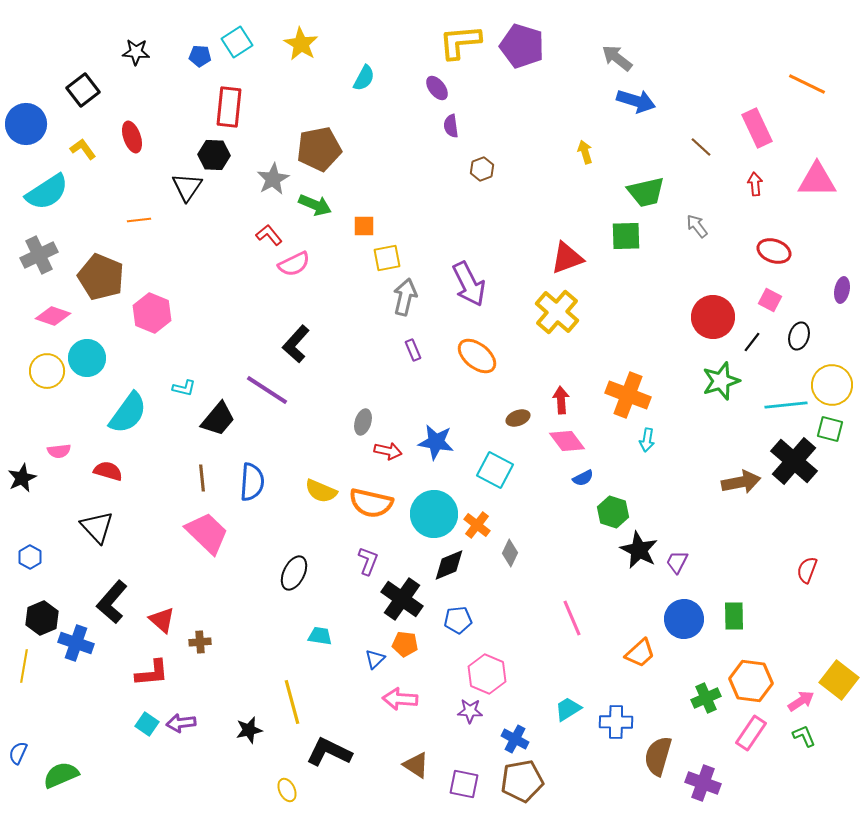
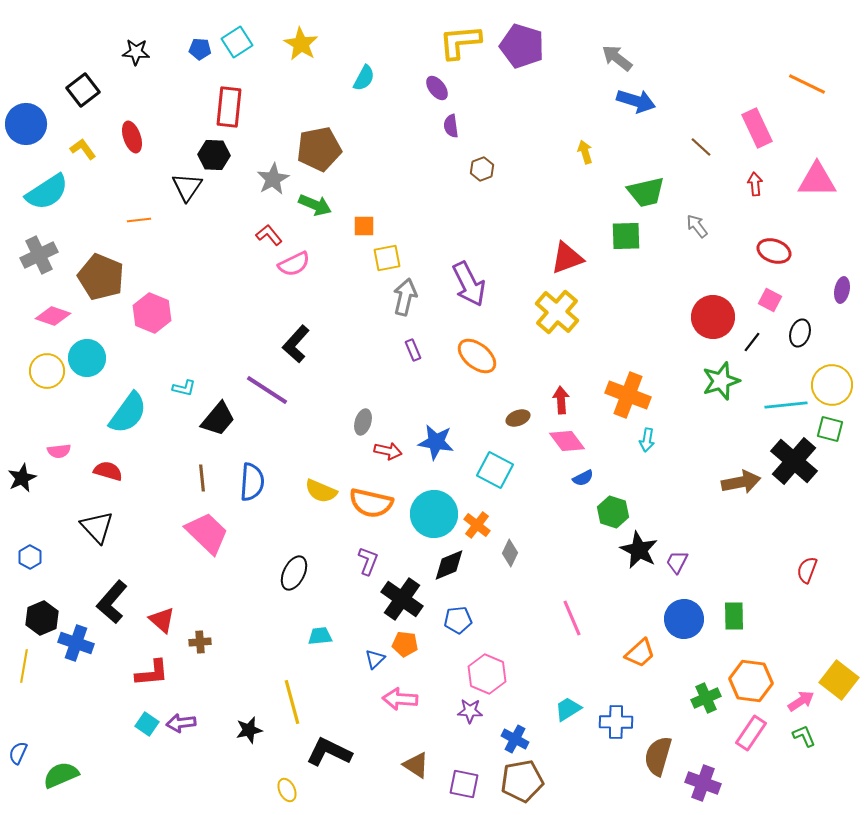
blue pentagon at (200, 56): moved 7 px up
black ellipse at (799, 336): moved 1 px right, 3 px up
cyan trapezoid at (320, 636): rotated 15 degrees counterclockwise
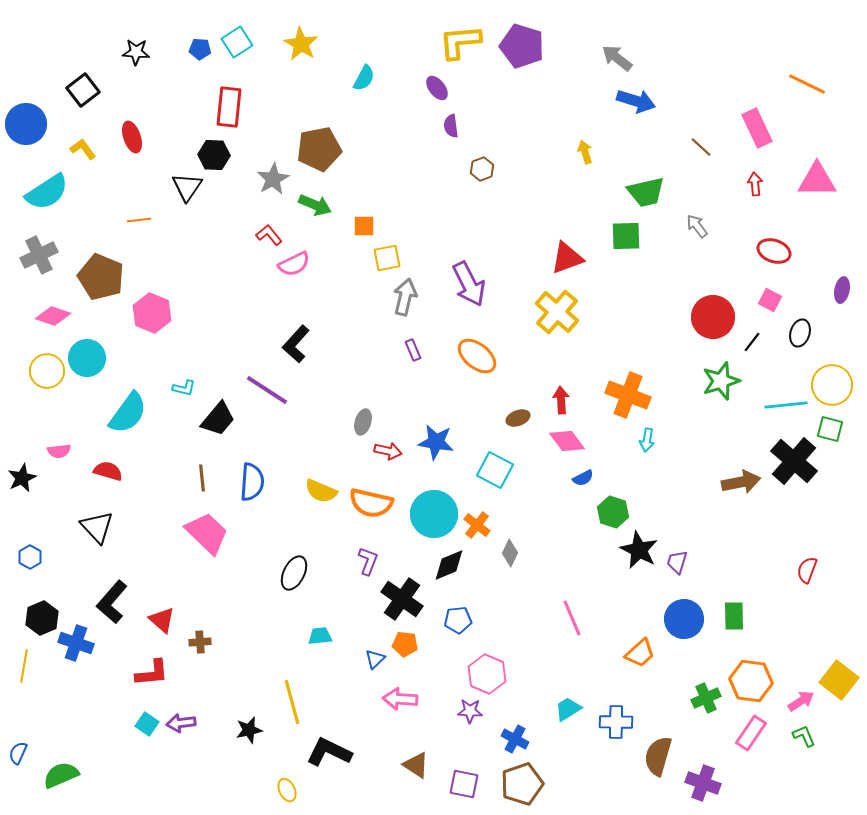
purple trapezoid at (677, 562): rotated 10 degrees counterclockwise
brown pentagon at (522, 781): moved 3 px down; rotated 9 degrees counterclockwise
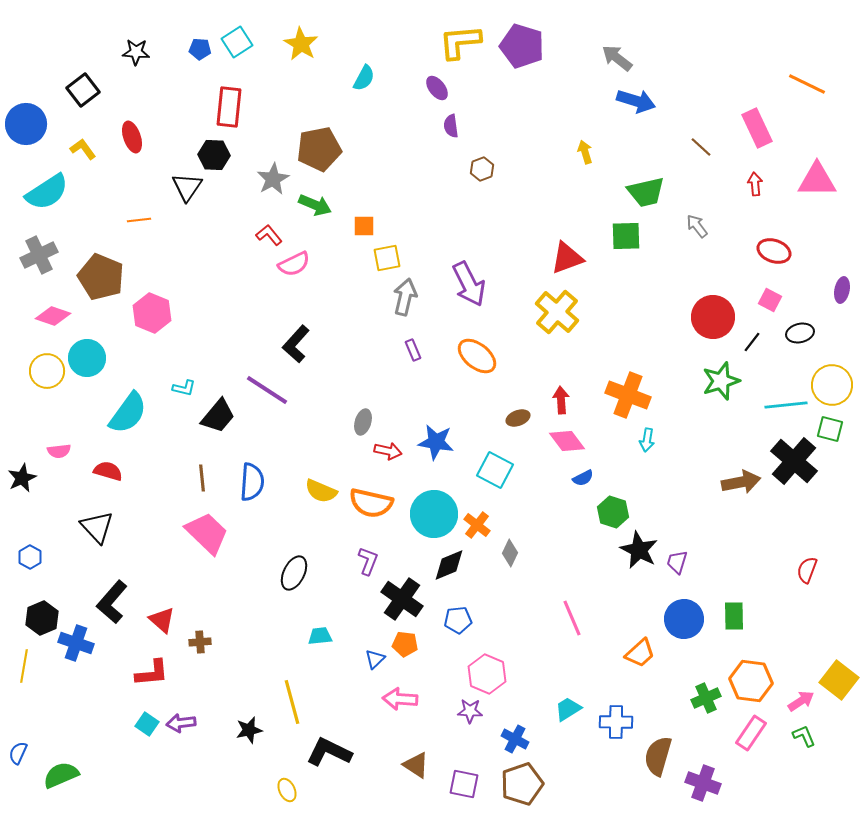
black ellipse at (800, 333): rotated 60 degrees clockwise
black trapezoid at (218, 419): moved 3 px up
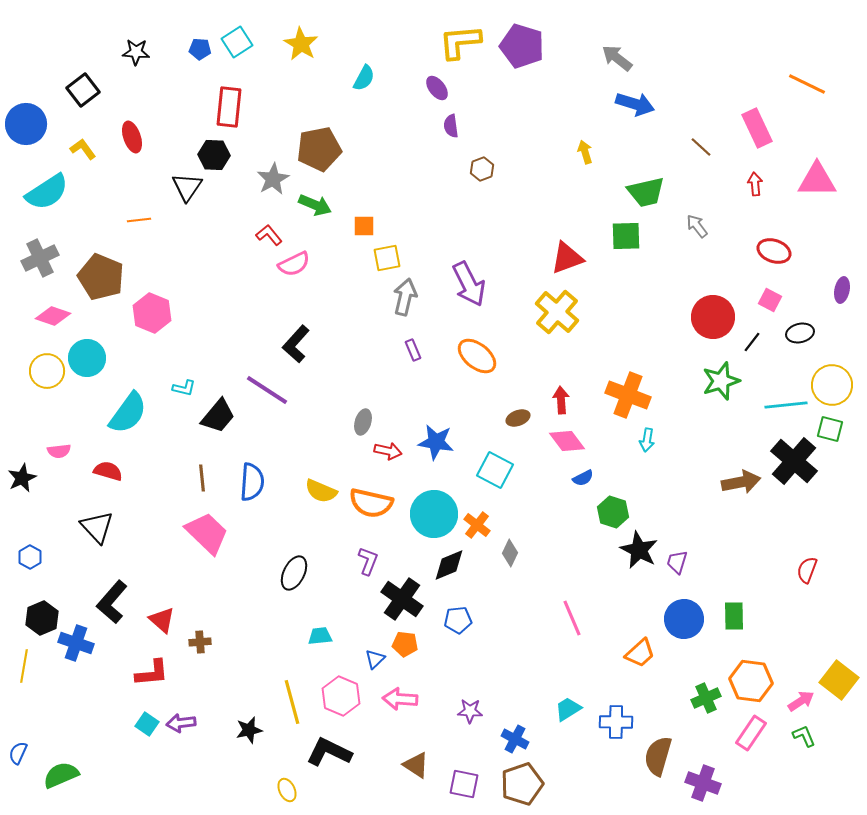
blue arrow at (636, 101): moved 1 px left, 3 px down
gray cross at (39, 255): moved 1 px right, 3 px down
pink hexagon at (487, 674): moved 146 px left, 22 px down
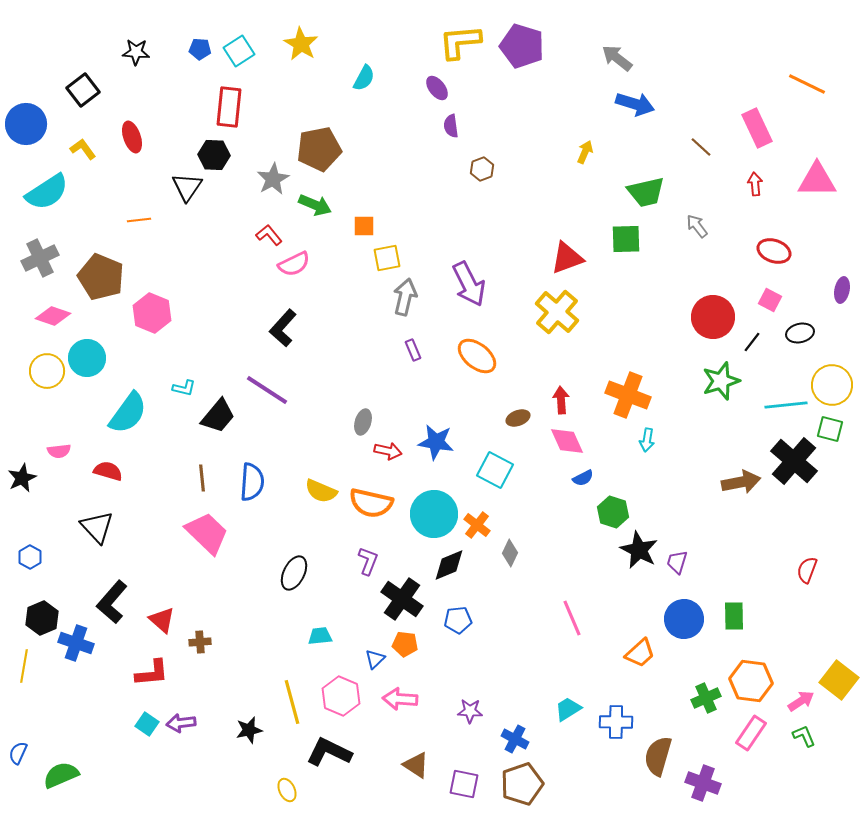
cyan square at (237, 42): moved 2 px right, 9 px down
yellow arrow at (585, 152): rotated 40 degrees clockwise
green square at (626, 236): moved 3 px down
black L-shape at (296, 344): moved 13 px left, 16 px up
pink diamond at (567, 441): rotated 12 degrees clockwise
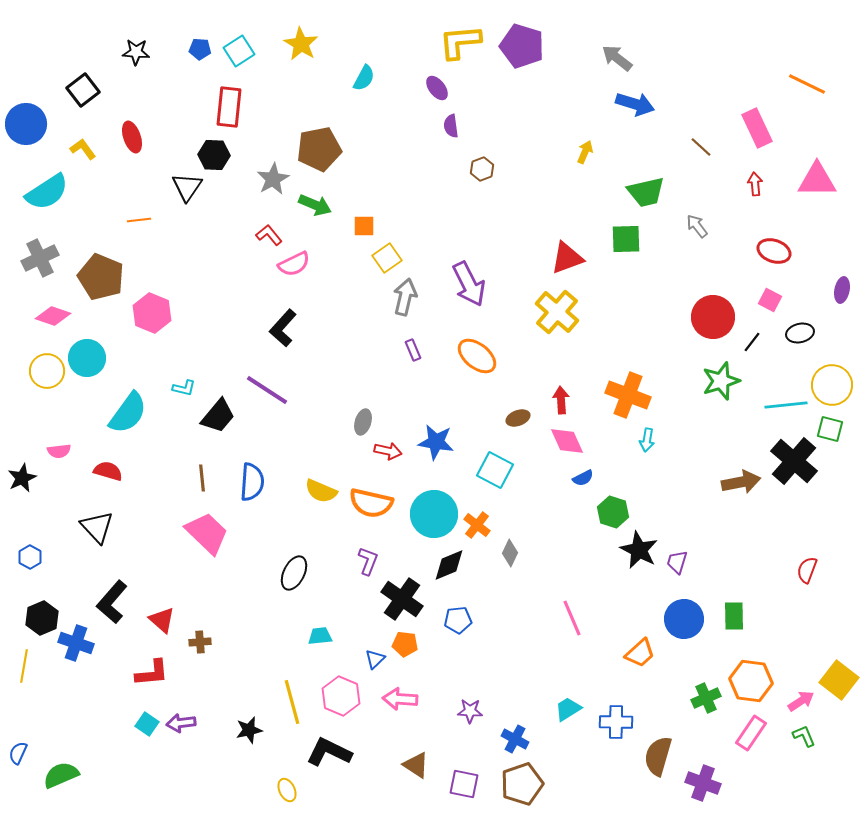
yellow square at (387, 258): rotated 24 degrees counterclockwise
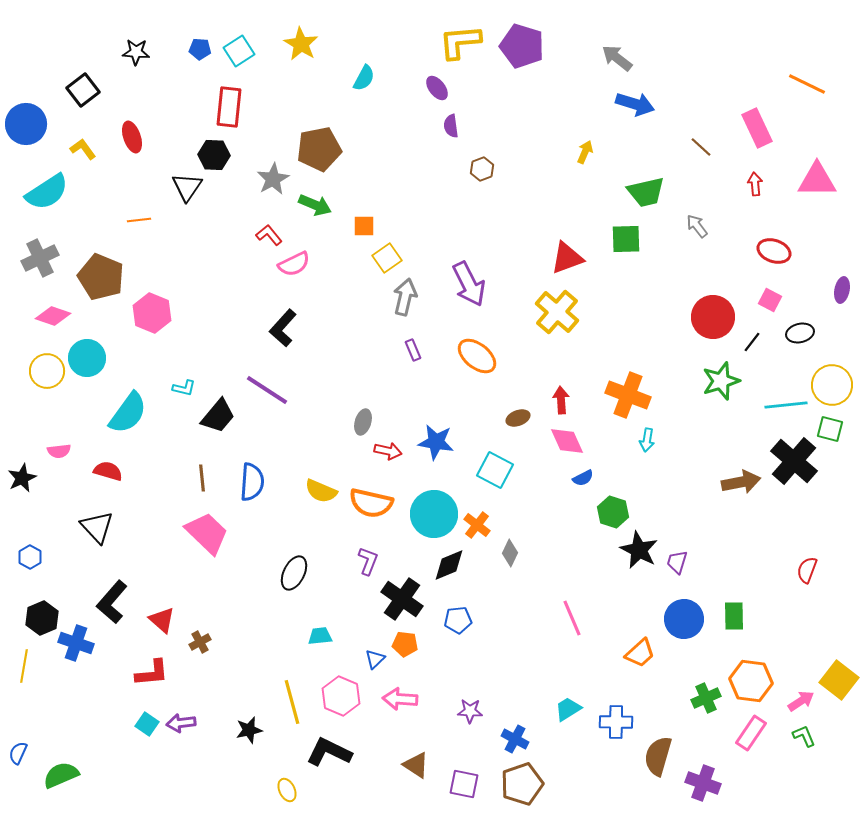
brown cross at (200, 642): rotated 25 degrees counterclockwise
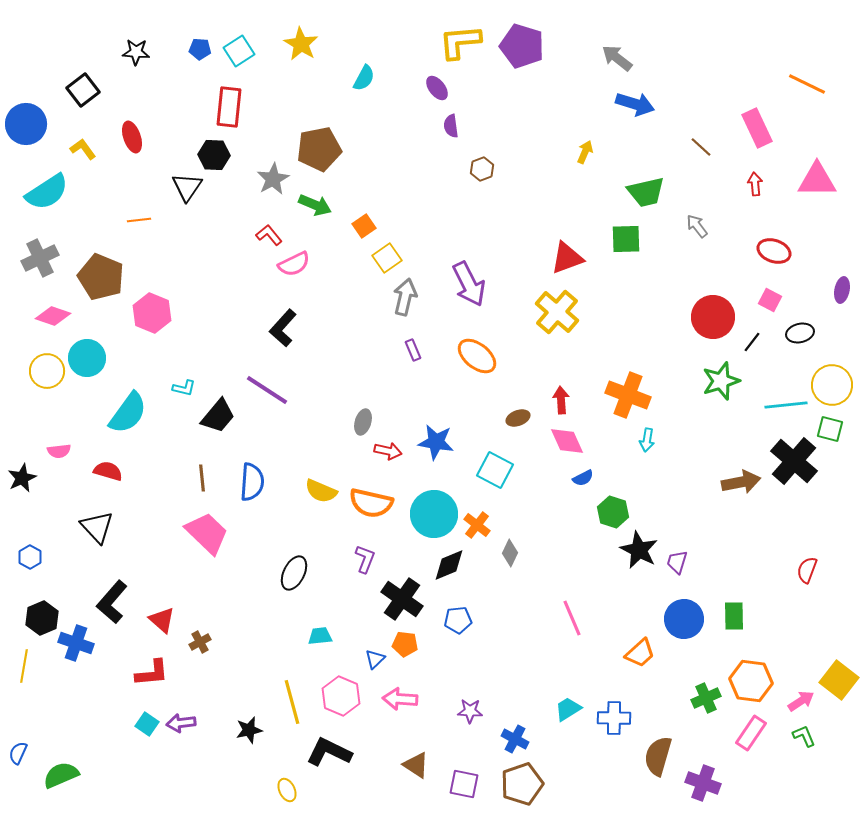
orange square at (364, 226): rotated 35 degrees counterclockwise
purple L-shape at (368, 561): moved 3 px left, 2 px up
blue cross at (616, 722): moved 2 px left, 4 px up
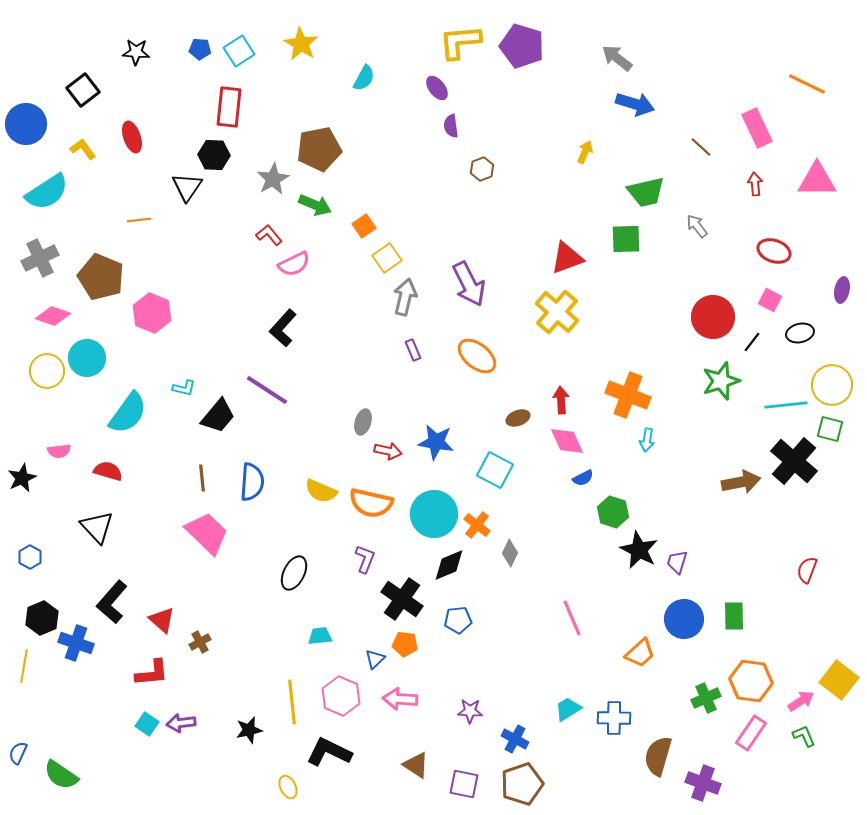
yellow line at (292, 702): rotated 9 degrees clockwise
green semicircle at (61, 775): rotated 123 degrees counterclockwise
yellow ellipse at (287, 790): moved 1 px right, 3 px up
